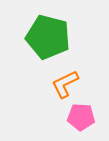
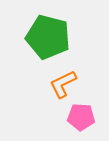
orange L-shape: moved 2 px left
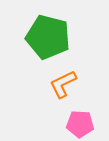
pink pentagon: moved 1 px left, 7 px down
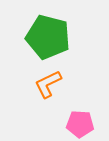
orange L-shape: moved 15 px left
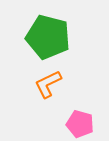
pink pentagon: rotated 12 degrees clockwise
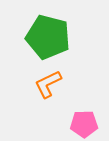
pink pentagon: moved 4 px right; rotated 16 degrees counterclockwise
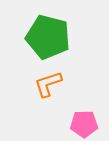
orange L-shape: rotated 8 degrees clockwise
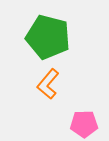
orange L-shape: rotated 32 degrees counterclockwise
